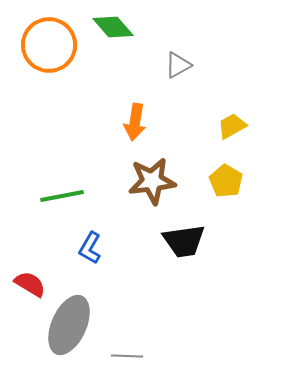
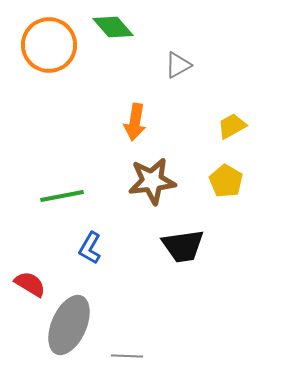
black trapezoid: moved 1 px left, 5 px down
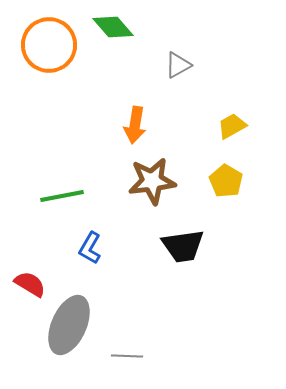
orange arrow: moved 3 px down
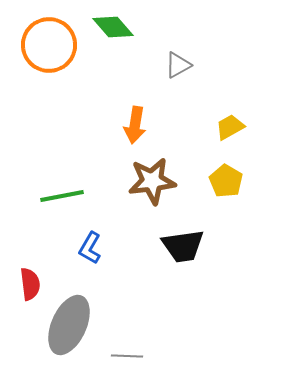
yellow trapezoid: moved 2 px left, 1 px down
red semicircle: rotated 52 degrees clockwise
